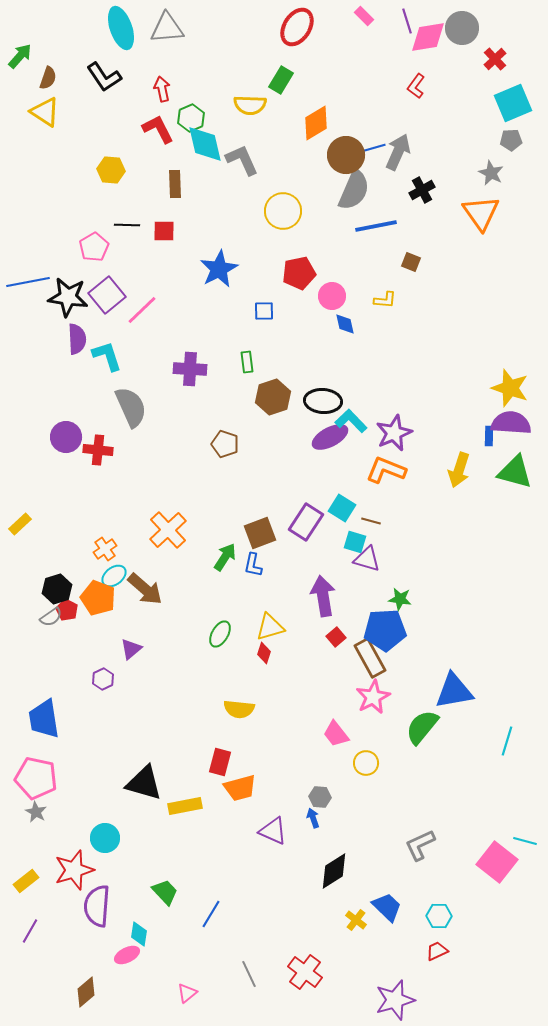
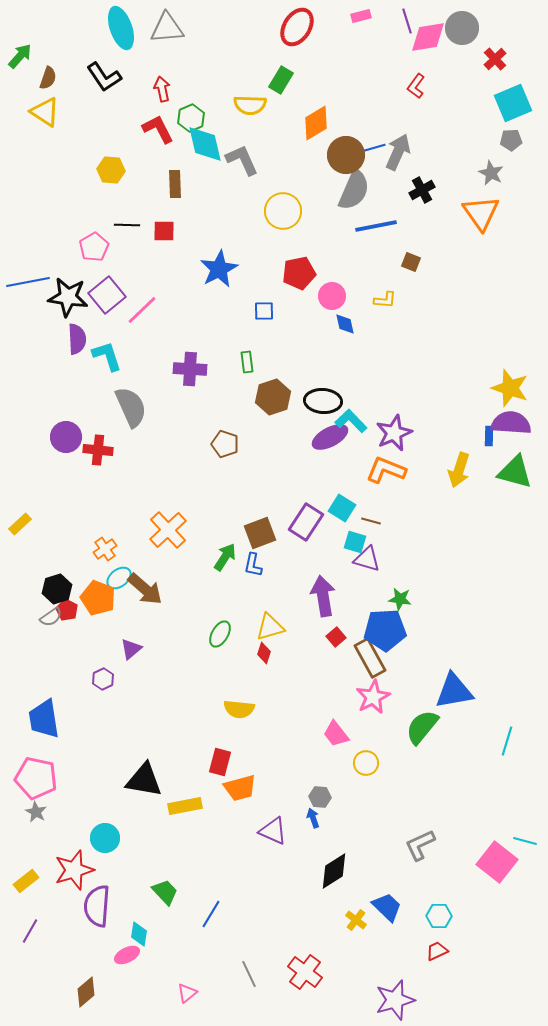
pink rectangle at (364, 16): moved 3 px left; rotated 60 degrees counterclockwise
cyan ellipse at (114, 576): moved 5 px right, 2 px down
black triangle at (144, 783): moved 3 px up; rotated 6 degrees counterclockwise
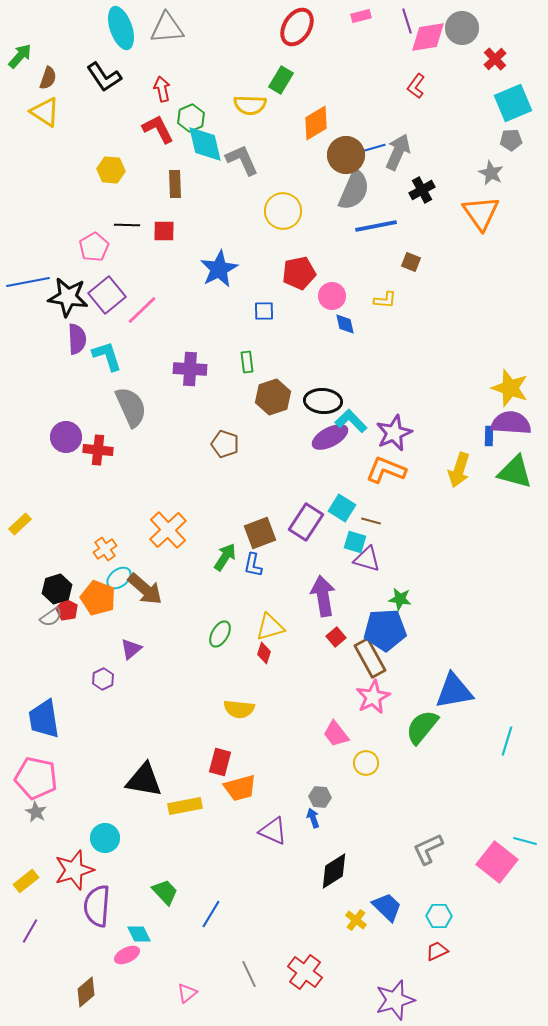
gray L-shape at (420, 845): moved 8 px right, 4 px down
cyan diamond at (139, 934): rotated 35 degrees counterclockwise
